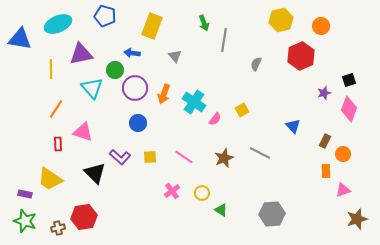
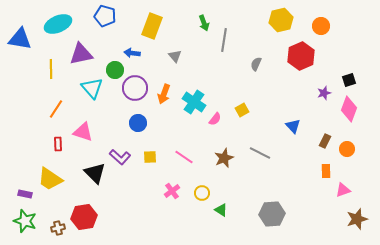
orange circle at (343, 154): moved 4 px right, 5 px up
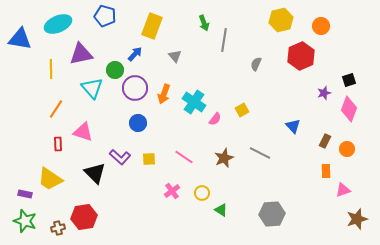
blue arrow at (132, 53): moved 3 px right, 1 px down; rotated 126 degrees clockwise
yellow square at (150, 157): moved 1 px left, 2 px down
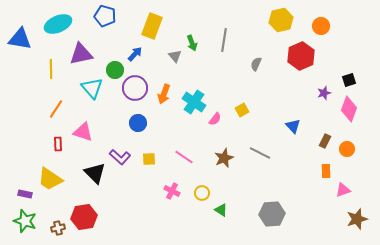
green arrow at (204, 23): moved 12 px left, 20 px down
pink cross at (172, 191): rotated 28 degrees counterclockwise
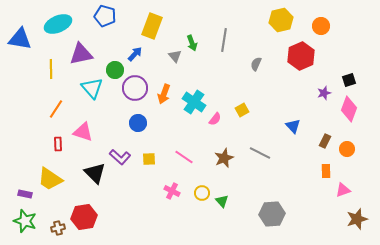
green triangle at (221, 210): moved 1 px right, 9 px up; rotated 16 degrees clockwise
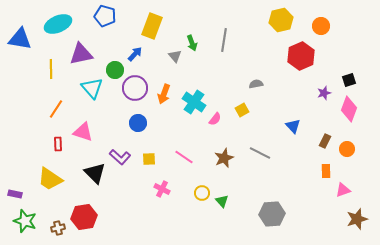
gray semicircle at (256, 64): moved 20 px down; rotated 56 degrees clockwise
pink cross at (172, 191): moved 10 px left, 2 px up
purple rectangle at (25, 194): moved 10 px left
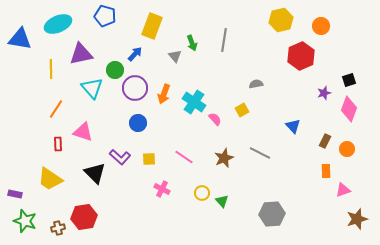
pink semicircle at (215, 119): rotated 80 degrees counterclockwise
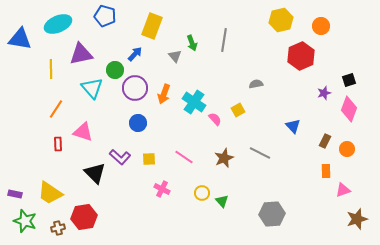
yellow square at (242, 110): moved 4 px left
yellow trapezoid at (50, 179): moved 14 px down
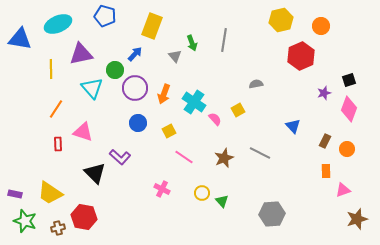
yellow square at (149, 159): moved 20 px right, 28 px up; rotated 24 degrees counterclockwise
red hexagon at (84, 217): rotated 20 degrees clockwise
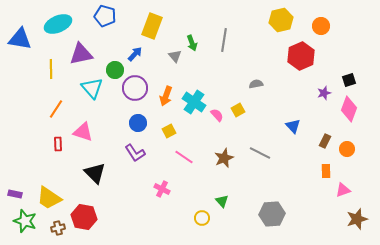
orange arrow at (164, 94): moved 2 px right, 2 px down
pink semicircle at (215, 119): moved 2 px right, 4 px up
purple L-shape at (120, 157): moved 15 px right, 4 px up; rotated 15 degrees clockwise
yellow trapezoid at (50, 193): moved 1 px left, 5 px down
yellow circle at (202, 193): moved 25 px down
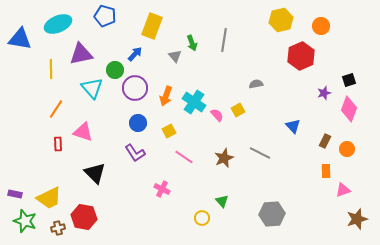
yellow trapezoid at (49, 198): rotated 60 degrees counterclockwise
